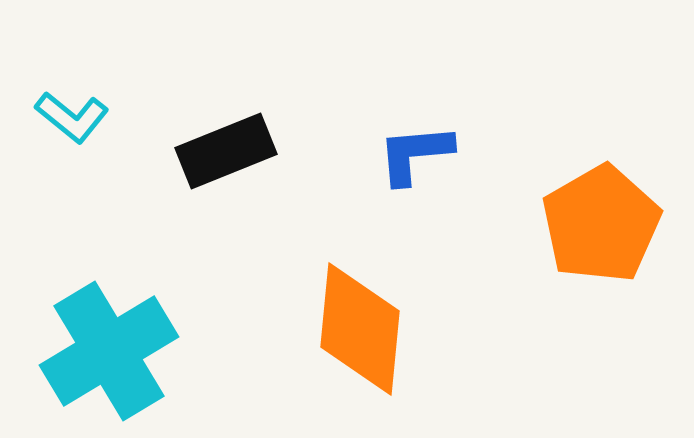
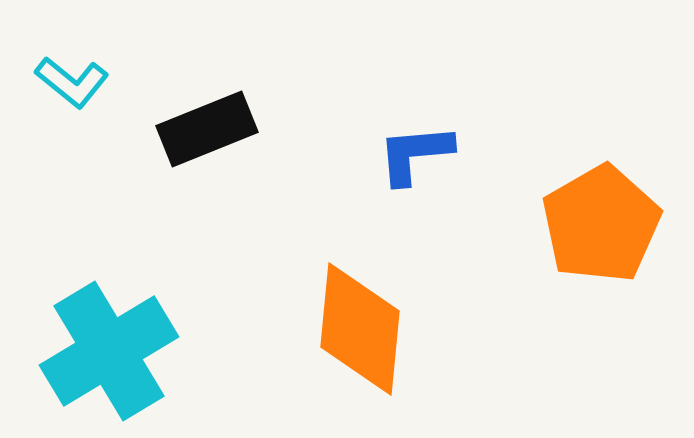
cyan L-shape: moved 35 px up
black rectangle: moved 19 px left, 22 px up
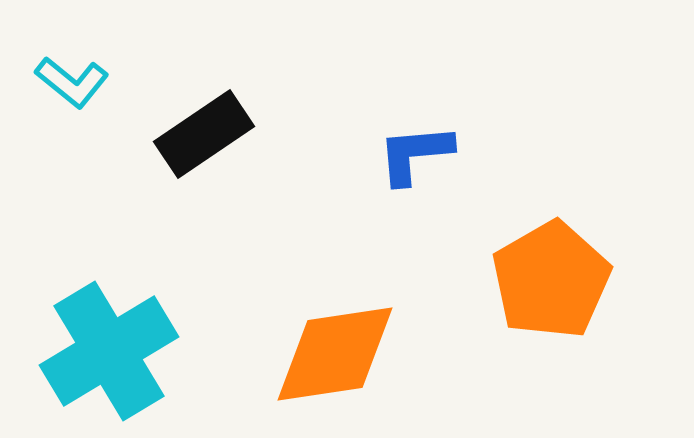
black rectangle: moved 3 px left, 5 px down; rotated 12 degrees counterclockwise
orange pentagon: moved 50 px left, 56 px down
orange diamond: moved 25 px left, 25 px down; rotated 76 degrees clockwise
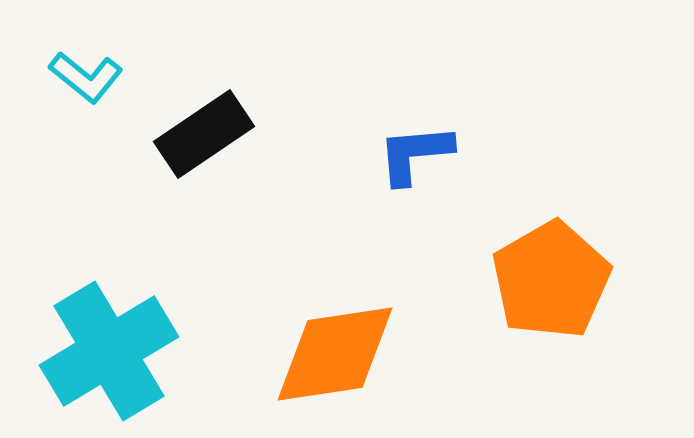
cyan L-shape: moved 14 px right, 5 px up
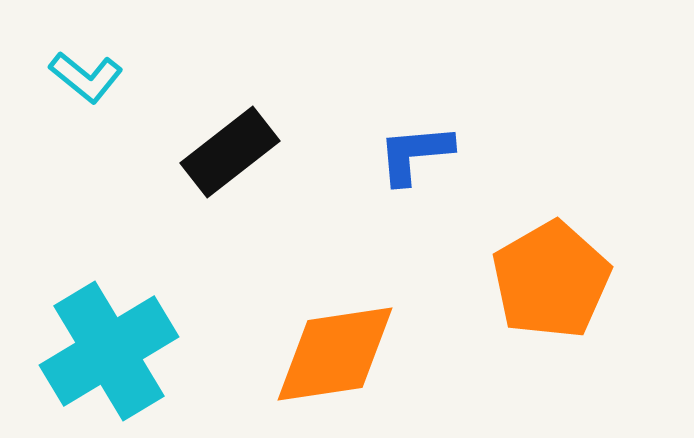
black rectangle: moved 26 px right, 18 px down; rotated 4 degrees counterclockwise
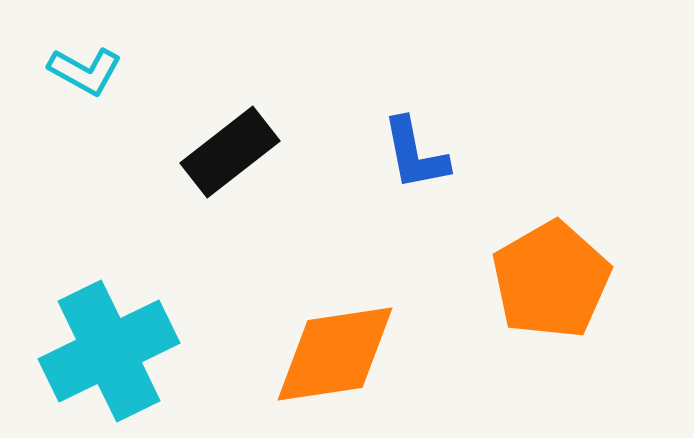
cyan L-shape: moved 1 px left, 6 px up; rotated 10 degrees counterclockwise
blue L-shape: rotated 96 degrees counterclockwise
cyan cross: rotated 5 degrees clockwise
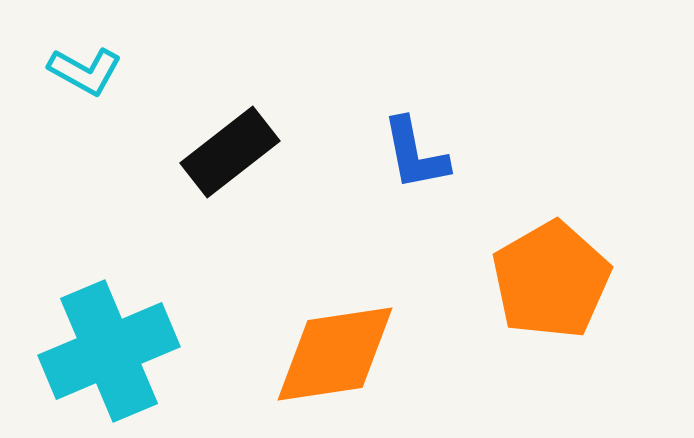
cyan cross: rotated 3 degrees clockwise
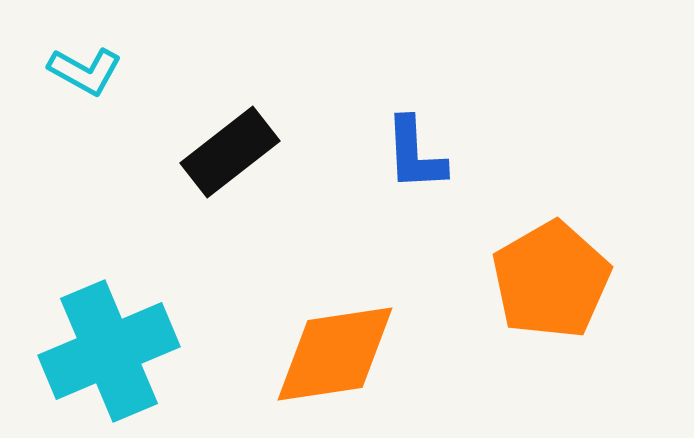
blue L-shape: rotated 8 degrees clockwise
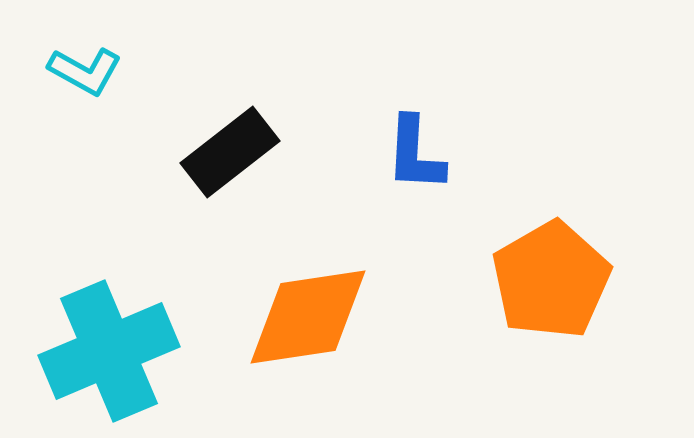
blue L-shape: rotated 6 degrees clockwise
orange diamond: moved 27 px left, 37 px up
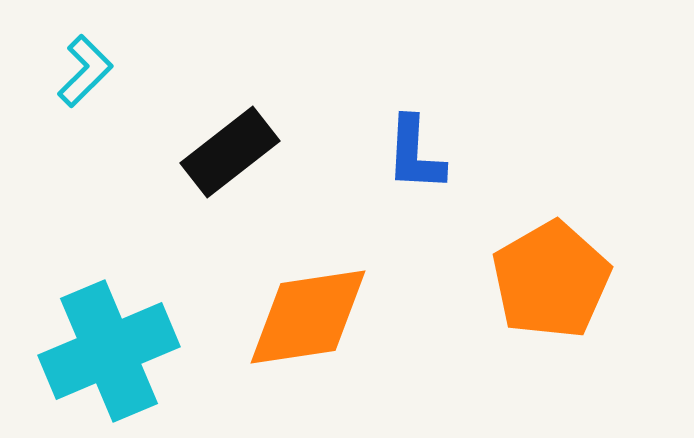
cyan L-shape: rotated 74 degrees counterclockwise
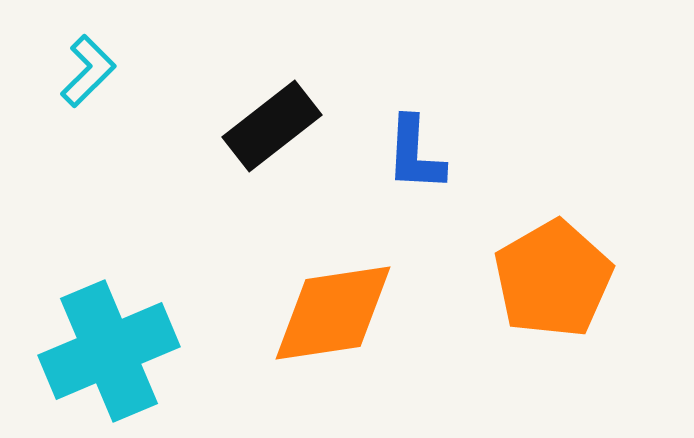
cyan L-shape: moved 3 px right
black rectangle: moved 42 px right, 26 px up
orange pentagon: moved 2 px right, 1 px up
orange diamond: moved 25 px right, 4 px up
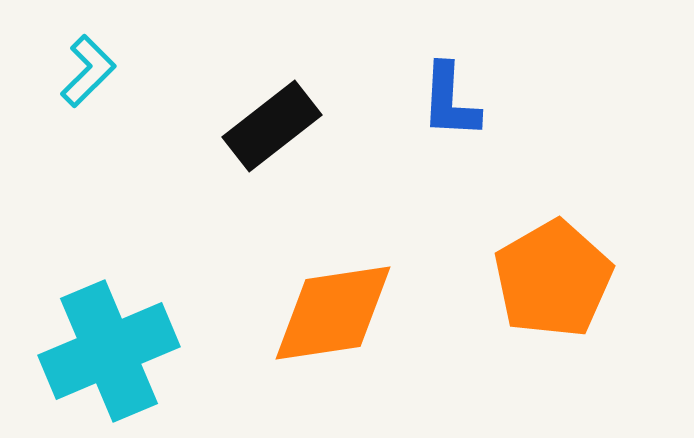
blue L-shape: moved 35 px right, 53 px up
